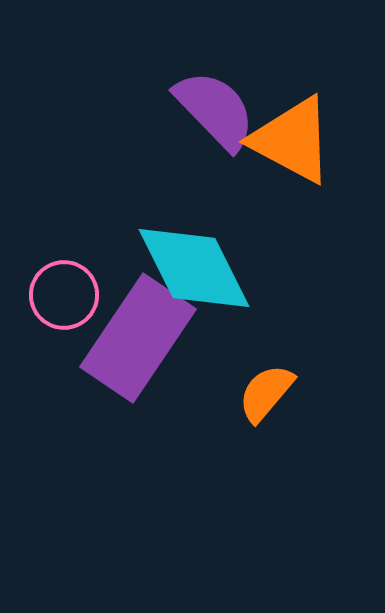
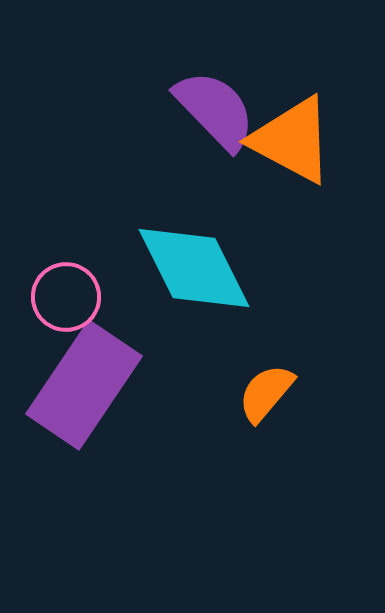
pink circle: moved 2 px right, 2 px down
purple rectangle: moved 54 px left, 47 px down
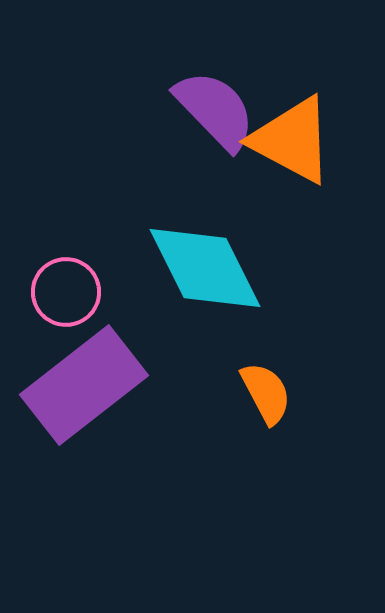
cyan diamond: moved 11 px right
pink circle: moved 5 px up
purple rectangle: rotated 18 degrees clockwise
orange semicircle: rotated 112 degrees clockwise
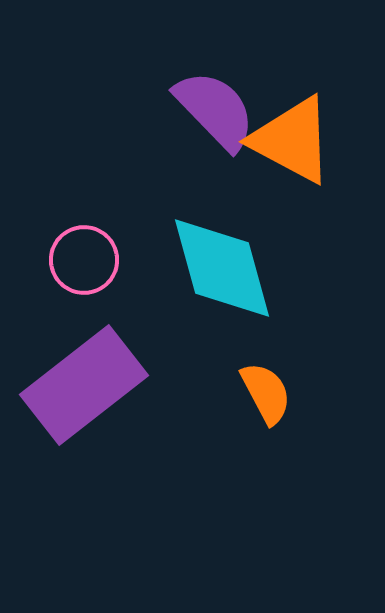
cyan diamond: moved 17 px right; rotated 11 degrees clockwise
pink circle: moved 18 px right, 32 px up
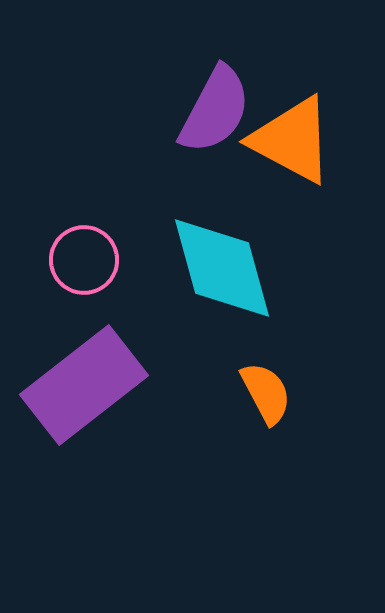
purple semicircle: rotated 72 degrees clockwise
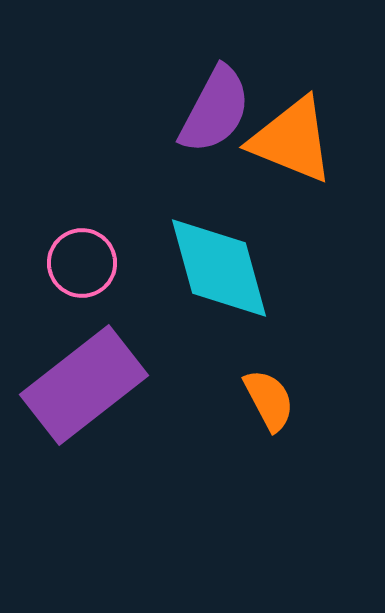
orange triangle: rotated 6 degrees counterclockwise
pink circle: moved 2 px left, 3 px down
cyan diamond: moved 3 px left
orange semicircle: moved 3 px right, 7 px down
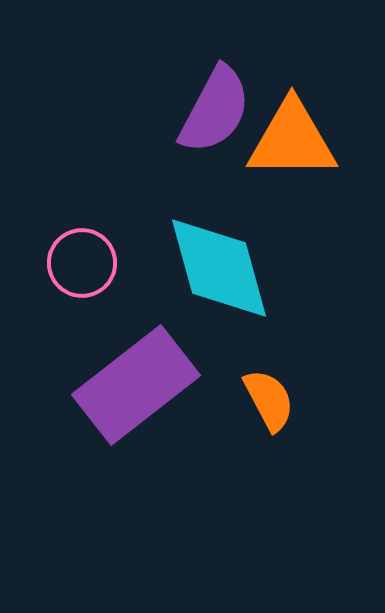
orange triangle: rotated 22 degrees counterclockwise
purple rectangle: moved 52 px right
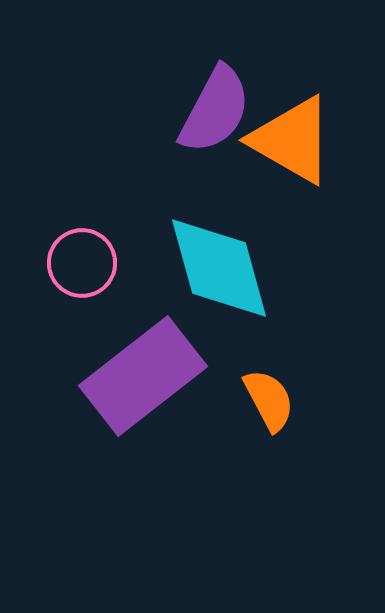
orange triangle: rotated 30 degrees clockwise
purple rectangle: moved 7 px right, 9 px up
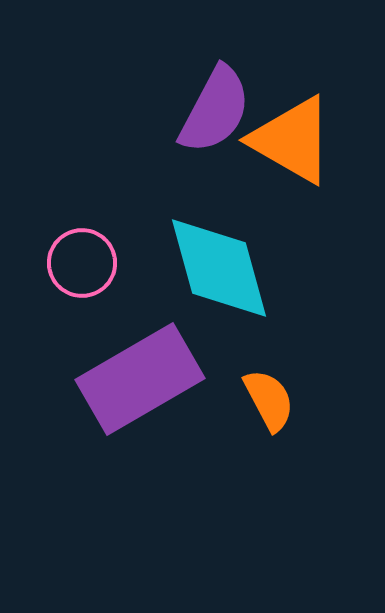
purple rectangle: moved 3 px left, 3 px down; rotated 8 degrees clockwise
